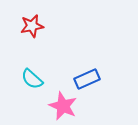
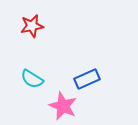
cyan semicircle: rotated 10 degrees counterclockwise
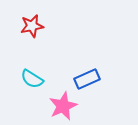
pink star: rotated 24 degrees clockwise
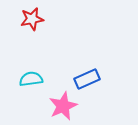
red star: moved 7 px up
cyan semicircle: moved 1 px left; rotated 140 degrees clockwise
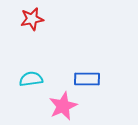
blue rectangle: rotated 25 degrees clockwise
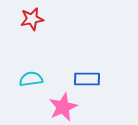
pink star: moved 1 px down
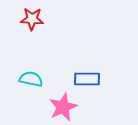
red star: rotated 15 degrees clockwise
cyan semicircle: rotated 20 degrees clockwise
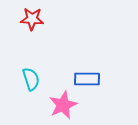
cyan semicircle: rotated 60 degrees clockwise
pink star: moved 2 px up
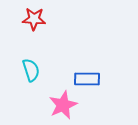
red star: moved 2 px right
cyan semicircle: moved 9 px up
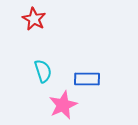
red star: rotated 25 degrees clockwise
cyan semicircle: moved 12 px right, 1 px down
